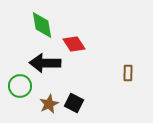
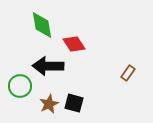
black arrow: moved 3 px right, 3 px down
brown rectangle: rotated 35 degrees clockwise
black square: rotated 12 degrees counterclockwise
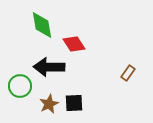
black arrow: moved 1 px right, 1 px down
black square: rotated 18 degrees counterclockwise
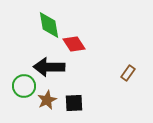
green diamond: moved 7 px right
green circle: moved 4 px right
brown star: moved 2 px left, 4 px up
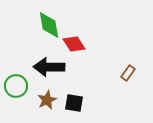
green circle: moved 8 px left
black square: rotated 12 degrees clockwise
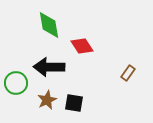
red diamond: moved 8 px right, 2 px down
green circle: moved 3 px up
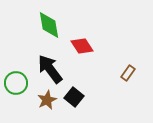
black arrow: moved 1 px right, 2 px down; rotated 52 degrees clockwise
black square: moved 6 px up; rotated 30 degrees clockwise
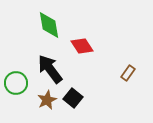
black square: moved 1 px left, 1 px down
